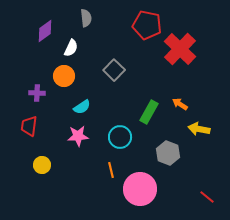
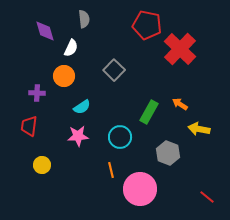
gray semicircle: moved 2 px left, 1 px down
purple diamond: rotated 70 degrees counterclockwise
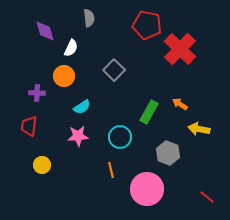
gray semicircle: moved 5 px right, 1 px up
pink circle: moved 7 px right
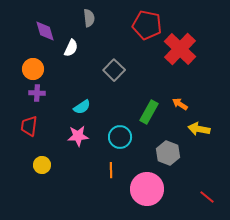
orange circle: moved 31 px left, 7 px up
orange line: rotated 14 degrees clockwise
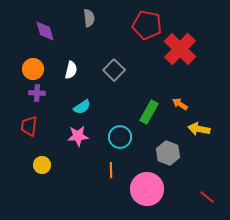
white semicircle: moved 22 px down; rotated 12 degrees counterclockwise
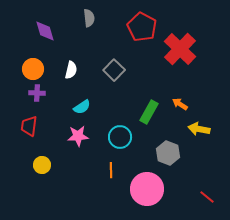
red pentagon: moved 5 px left, 2 px down; rotated 16 degrees clockwise
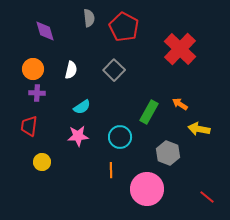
red pentagon: moved 18 px left
yellow circle: moved 3 px up
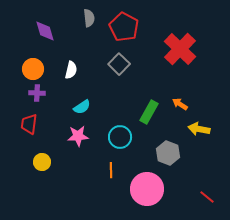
gray square: moved 5 px right, 6 px up
red trapezoid: moved 2 px up
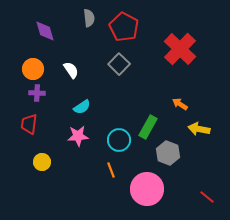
white semicircle: rotated 48 degrees counterclockwise
green rectangle: moved 1 px left, 15 px down
cyan circle: moved 1 px left, 3 px down
orange line: rotated 21 degrees counterclockwise
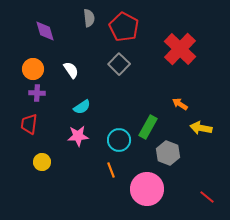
yellow arrow: moved 2 px right, 1 px up
